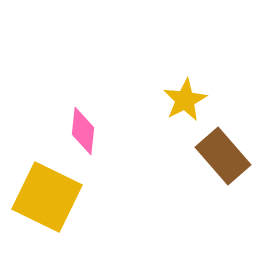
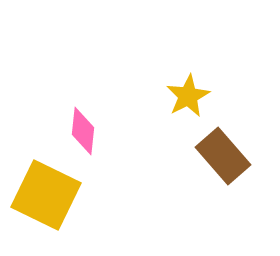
yellow star: moved 3 px right, 4 px up
yellow square: moved 1 px left, 2 px up
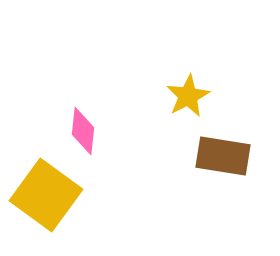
brown rectangle: rotated 40 degrees counterclockwise
yellow square: rotated 10 degrees clockwise
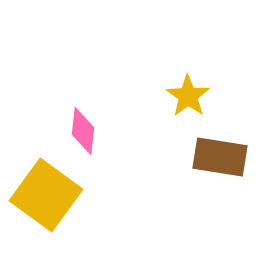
yellow star: rotated 9 degrees counterclockwise
brown rectangle: moved 3 px left, 1 px down
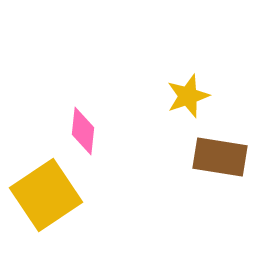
yellow star: rotated 18 degrees clockwise
yellow square: rotated 20 degrees clockwise
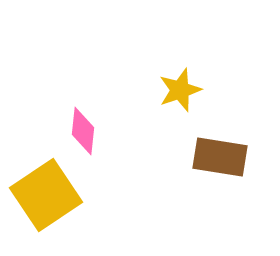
yellow star: moved 8 px left, 6 px up
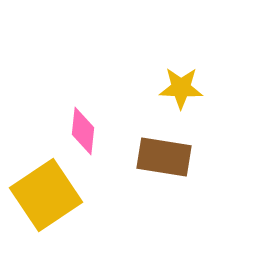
yellow star: moved 1 px right, 2 px up; rotated 21 degrees clockwise
brown rectangle: moved 56 px left
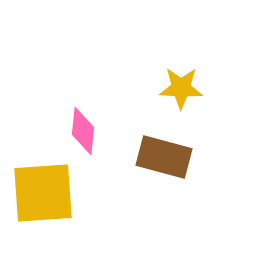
brown rectangle: rotated 6 degrees clockwise
yellow square: moved 3 px left, 2 px up; rotated 30 degrees clockwise
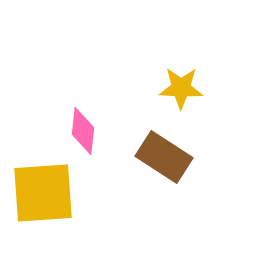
brown rectangle: rotated 18 degrees clockwise
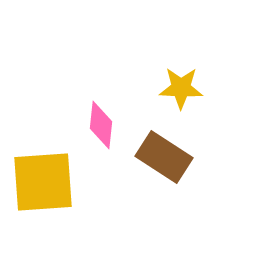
pink diamond: moved 18 px right, 6 px up
yellow square: moved 11 px up
